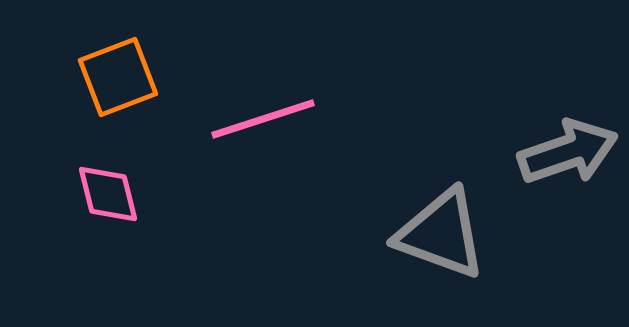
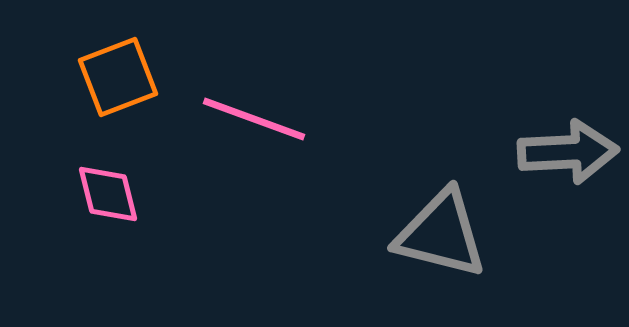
pink line: moved 9 px left; rotated 38 degrees clockwise
gray arrow: rotated 16 degrees clockwise
gray triangle: rotated 6 degrees counterclockwise
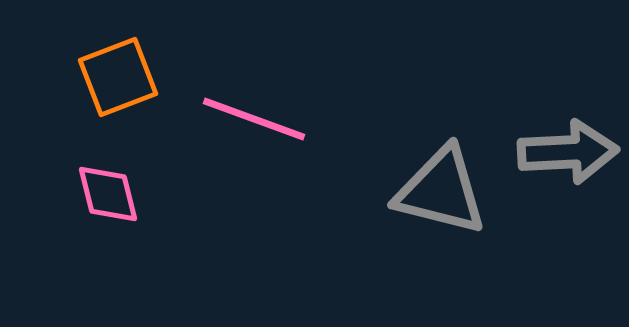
gray triangle: moved 43 px up
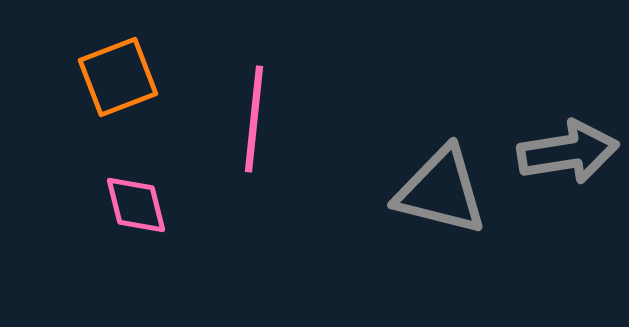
pink line: rotated 76 degrees clockwise
gray arrow: rotated 6 degrees counterclockwise
pink diamond: moved 28 px right, 11 px down
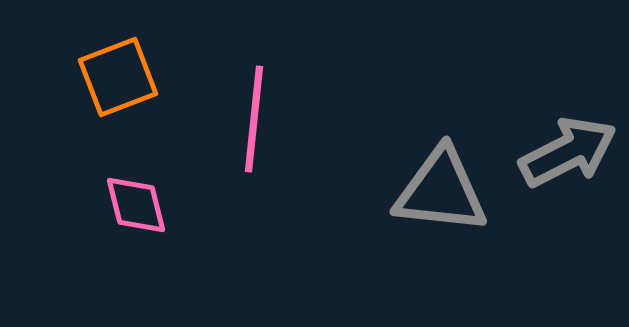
gray arrow: rotated 18 degrees counterclockwise
gray triangle: rotated 8 degrees counterclockwise
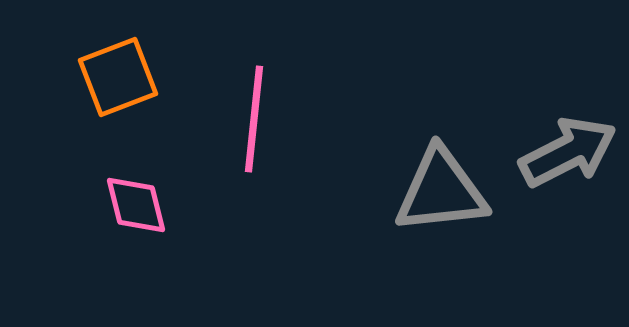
gray triangle: rotated 12 degrees counterclockwise
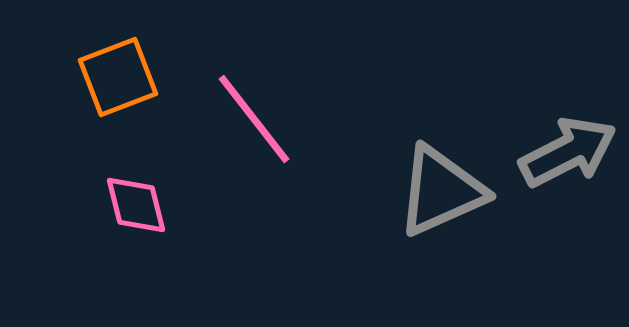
pink line: rotated 44 degrees counterclockwise
gray triangle: rotated 18 degrees counterclockwise
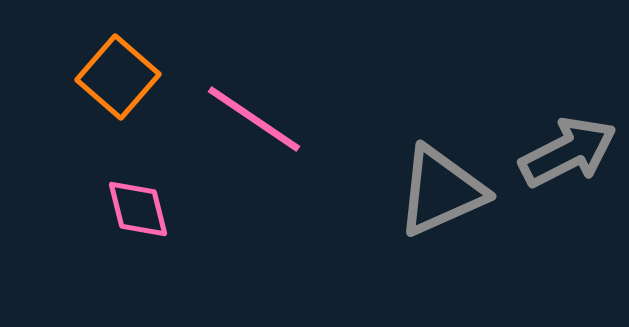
orange square: rotated 28 degrees counterclockwise
pink line: rotated 18 degrees counterclockwise
pink diamond: moved 2 px right, 4 px down
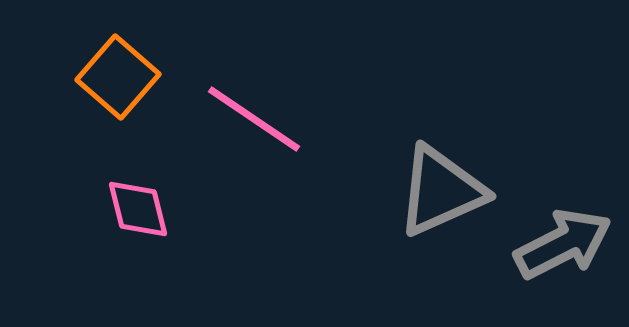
gray arrow: moved 5 px left, 92 px down
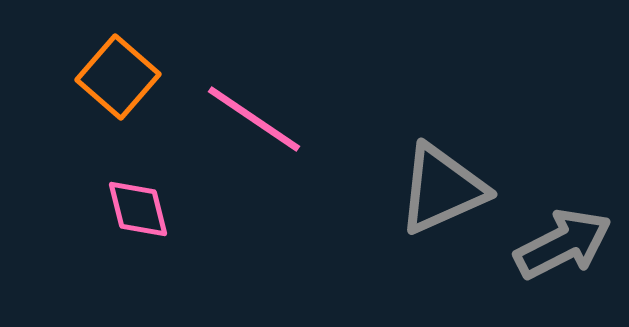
gray triangle: moved 1 px right, 2 px up
